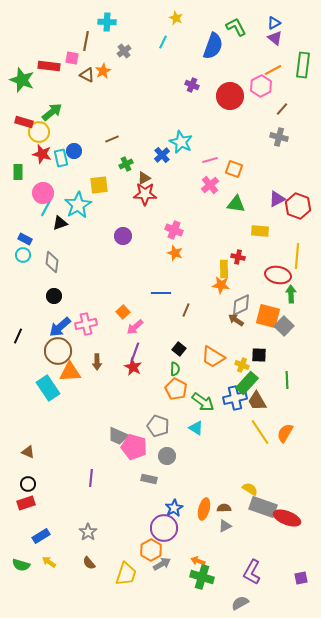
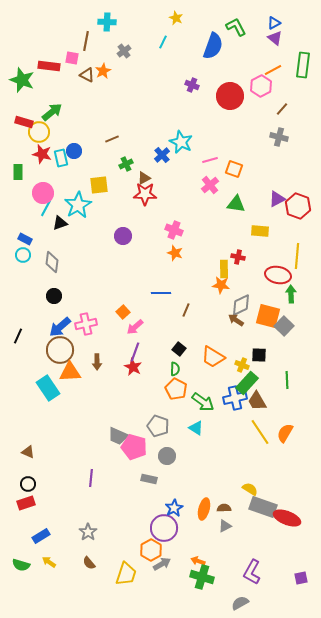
brown circle at (58, 351): moved 2 px right, 1 px up
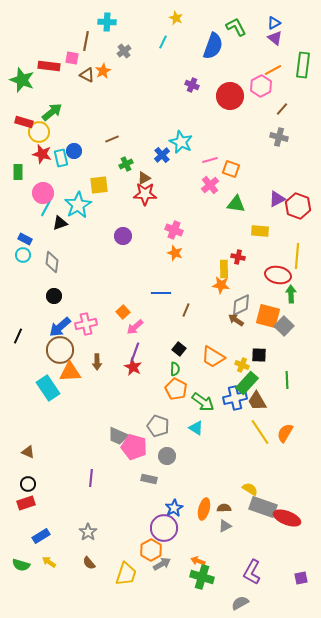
orange square at (234, 169): moved 3 px left
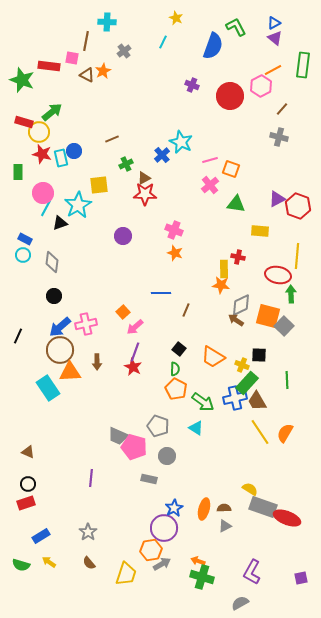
orange hexagon at (151, 550): rotated 20 degrees clockwise
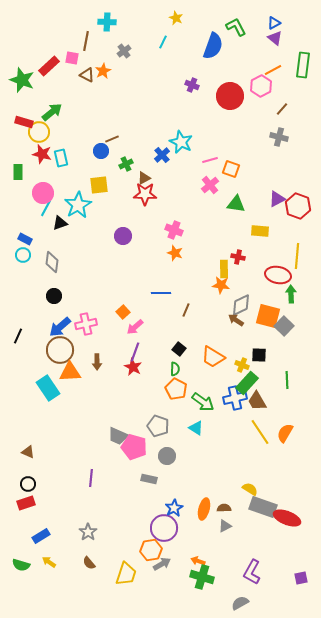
red rectangle at (49, 66): rotated 50 degrees counterclockwise
blue circle at (74, 151): moved 27 px right
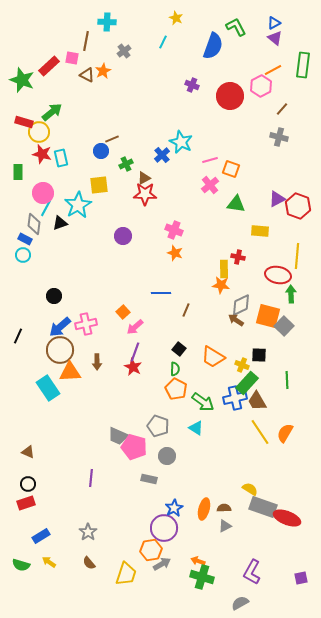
gray diamond at (52, 262): moved 18 px left, 38 px up
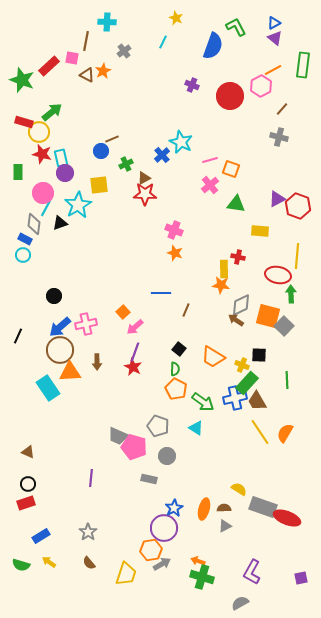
purple circle at (123, 236): moved 58 px left, 63 px up
yellow semicircle at (250, 489): moved 11 px left
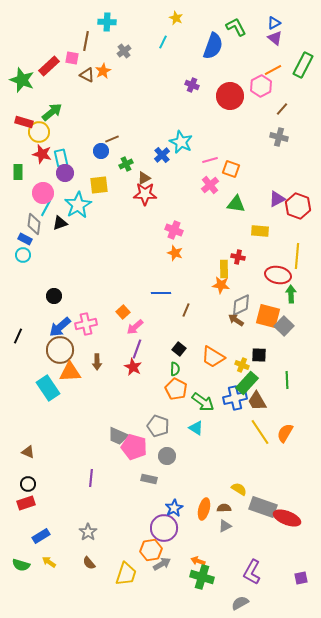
green rectangle at (303, 65): rotated 20 degrees clockwise
purple line at (135, 352): moved 2 px right, 3 px up
